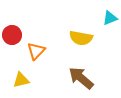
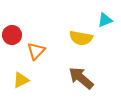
cyan triangle: moved 5 px left, 2 px down
yellow triangle: rotated 12 degrees counterclockwise
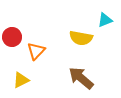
red circle: moved 2 px down
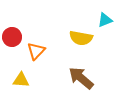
yellow triangle: rotated 30 degrees clockwise
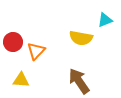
red circle: moved 1 px right, 5 px down
brown arrow: moved 2 px left, 3 px down; rotated 16 degrees clockwise
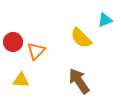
yellow semicircle: rotated 35 degrees clockwise
